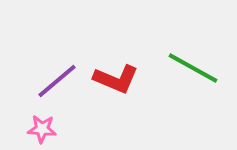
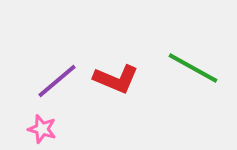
pink star: rotated 12 degrees clockwise
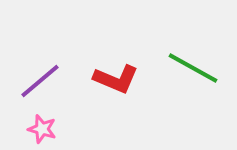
purple line: moved 17 px left
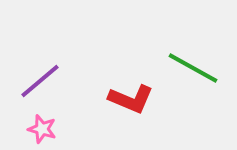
red L-shape: moved 15 px right, 20 px down
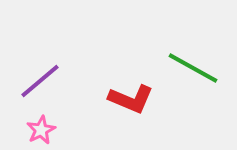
pink star: moved 1 px left, 1 px down; rotated 28 degrees clockwise
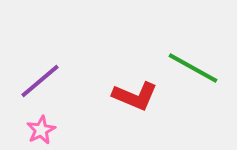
red L-shape: moved 4 px right, 3 px up
